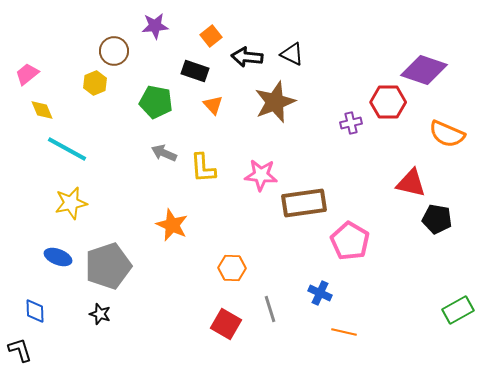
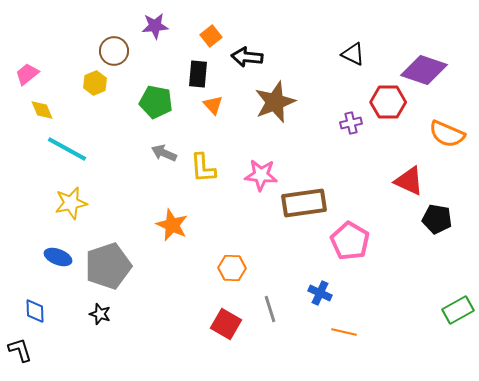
black triangle: moved 61 px right
black rectangle: moved 3 px right, 3 px down; rotated 76 degrees clockwise
red triangle: moved 2 px left, 2 px up; rotated 12 degrees clockwise
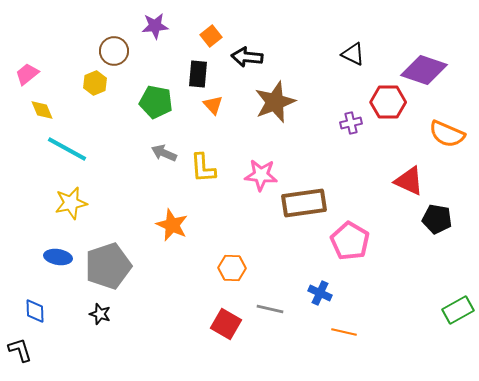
blue ellipse: rotated 12 degrees counterclockwise
gray line: rotated 60 degrees counterclockwise
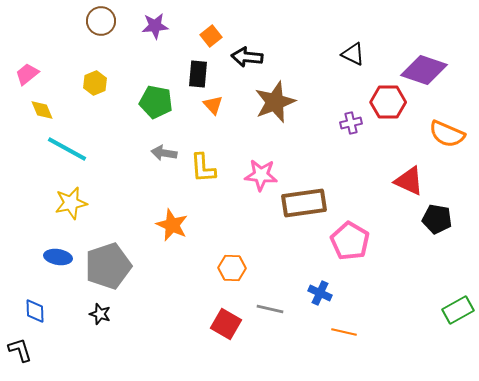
brown circle: moved 13 px left, 30 px up
gray arrow: rotated 15 degrees counterclockwise
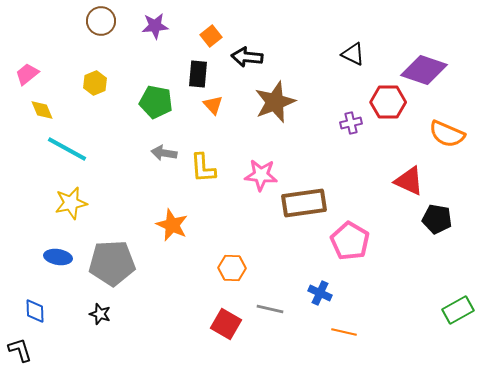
gray pentagon: moved 4 px right, 3 px up; rotated 15 degrees clockwise
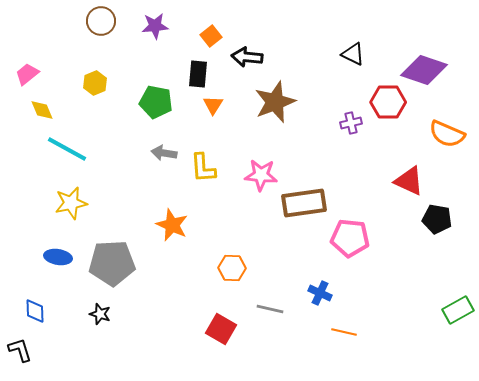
orange triangle: rotated 15 degrees clockwise
pink pentagon: moved 3 px up; rotated 24 degrees counterclockwise
red square: moved 5 px left, 5 px down
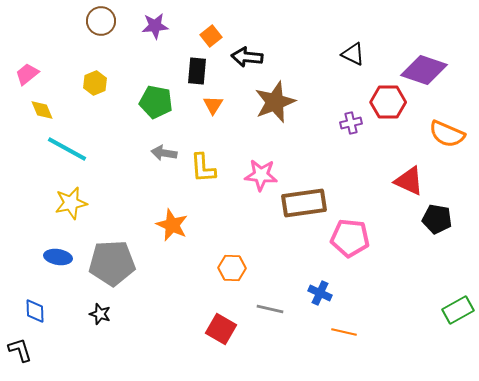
black rectangle: moved 1 px left, 3 px up
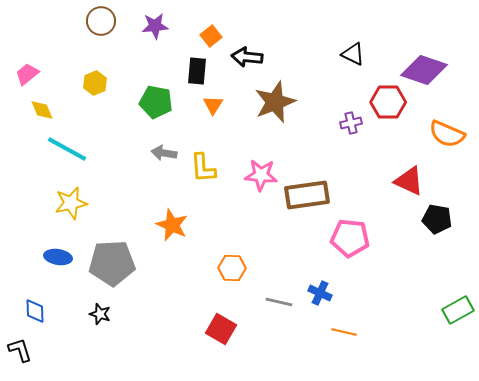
brown rectangle: moved 3 px right, 8 px up
gray line: moved 9 px right, 7 px up
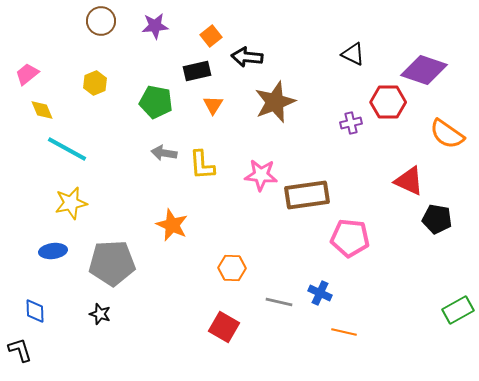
black rectangle: rotated 72 degrees clockwise
orange semicircle: rotated 12 degrees clockwise
yellow L-shape: moved 1 px left, 3 px up
blue ellipse: moved 5 px left, 6 px up; rotated 16 degrees counterclockwise
red square: moved 3 px right, 2 px up
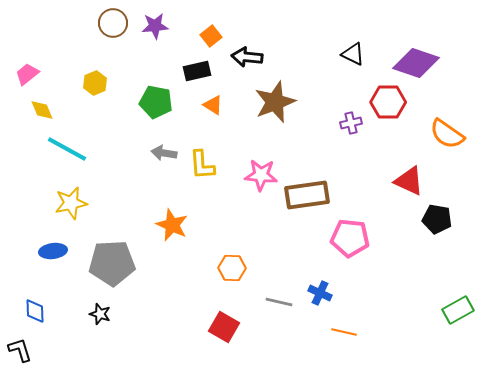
brown circle: moved 12 px right, 2 px down
purple diamond: moved 8 px left, 7 px up
orange triangle: rotated 30 degrees counterclockwise
